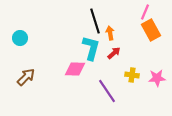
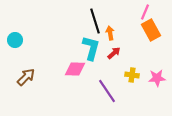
cyan circle: moved 5 px left, 2 px down
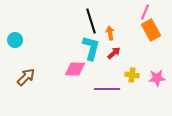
black line: moved 4 px left
purple line: moved 2 px up; rotated 55 degrees counterclockwise
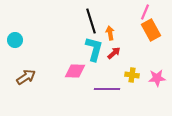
cyan L-shape: moved 3 px right, 1 px down
pink diamond: moved 2 px down
brown arrow: rotated 12 degrees clockwise
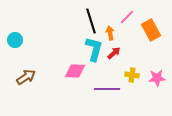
pink line: moved 18 px left, 5 px down; rotated 21 degrees clockwise
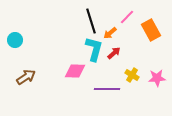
orange arrow: rotated 120 degrees counterclockwise
yellow cross: rotated 24 degrees clockwise
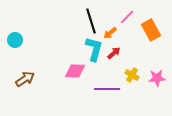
brown arrow: moved 1 px left, 2 px down
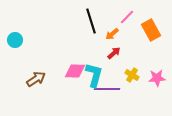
orange arrow: moved 2 px right, 1 px down
cyan L-shape: moved 26 px down
brown arrow: moved 11 px right
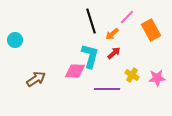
cyan L-shape: moved 4 px left, 19 px up
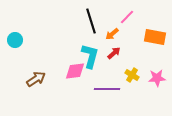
orange rectangle: moved 4 px right, 7 px down; rotated 50 degrees counterclockwise
pink diamond: rotated 10 degrees counterclockwise
